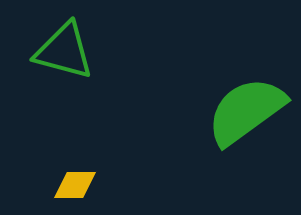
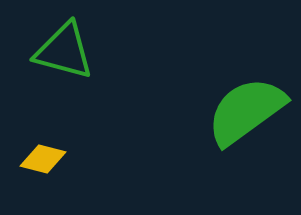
yellow diamond: moved 32 px left, 26 px up; rotated 15 degrees clockwise
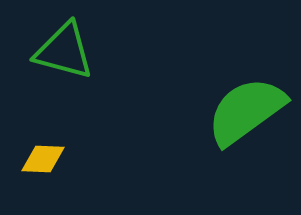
yellow diamond: rotated 12 degrees counterclockwise
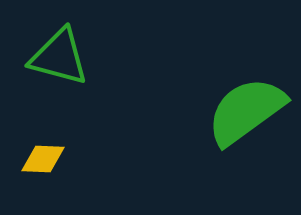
green triangle: moved 5 px left, 6 px down
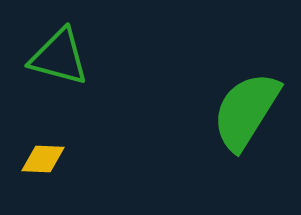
green semicircle: rotated 22 degrees counterclockwise
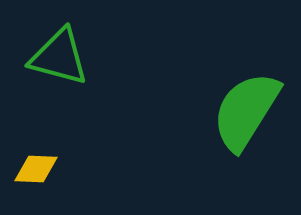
yellow diamond: moved 7 px left, 10 px down
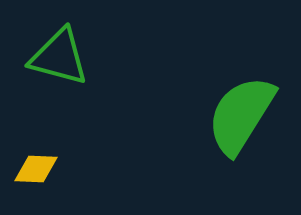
green semicircle: moved 5 px left, 4 px down
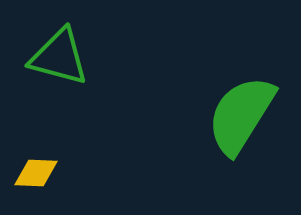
yellow diamond: moved 4 px down
